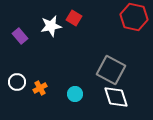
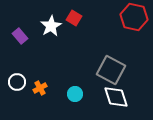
white star: rotated 20 degrees counterclockwise
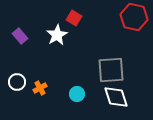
white star: moved 6 px right, 9 px down
gray square: rotated 32 degrees counterclockwise
cyan circle: moved 2 px right
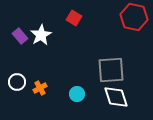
white star: moved 16 px left
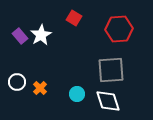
red hexagon: moved 15 px left, 12 px down; rotated 16 degrees counterclockwise
orange cross: rotated 16 degrees counterclockwise
white diamond: moved 8 px left, 4 px down
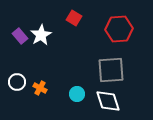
orange cross: rotated 16 degrees counterclockwise
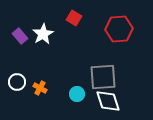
white star: moved 2 px right, 1 px up
gray square: moved 8 px left, 7 px down
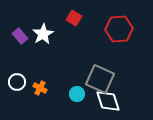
gray square: moved 3 px left, 2 px down; rotated 28 degrees clockwise
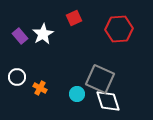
red square: rotated 35 degrees clockwise
white circle: moved 5 px up
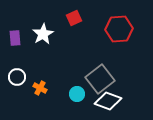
purple rectangle: moved 5 px left, 2 px down; rotated 35 degrees clockwise
gray square: rotated 28 degrees clockwise
white diamond: rotated 52 degrees counterclockwise
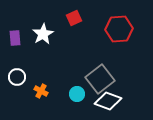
orange cross: moved 1 px right, 3 px down
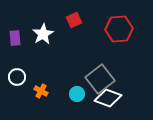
red square: moved 2 px down
white diamond: moved 3 px up
